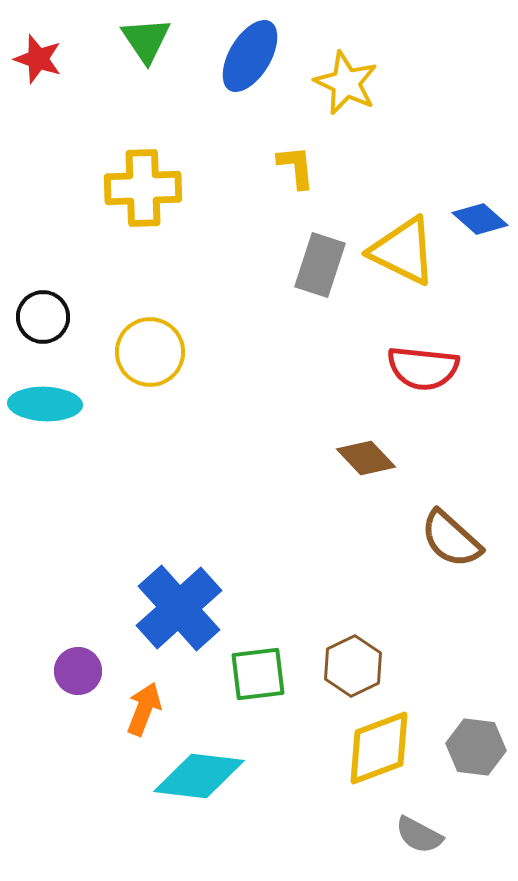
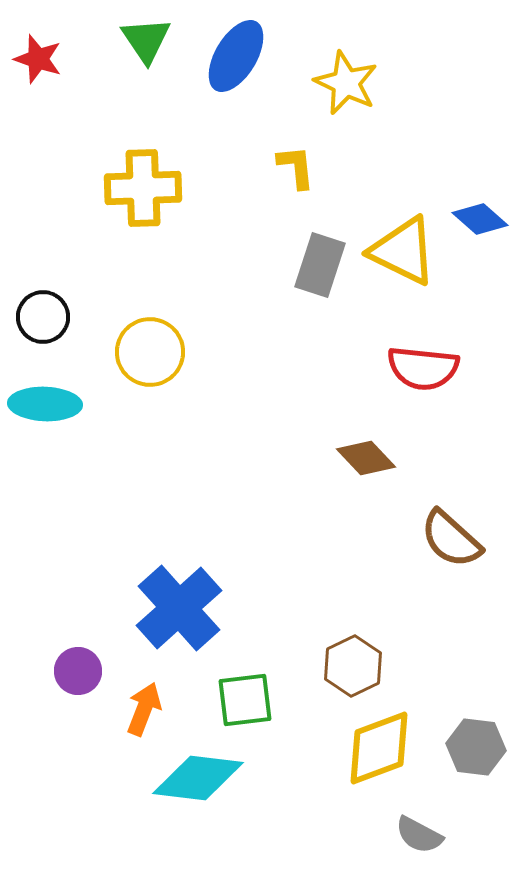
blue ellipse: moved 14 px left
green square: moved 13 px left, 26 px down
cyan diamond: moved 1 px left, 2 px down
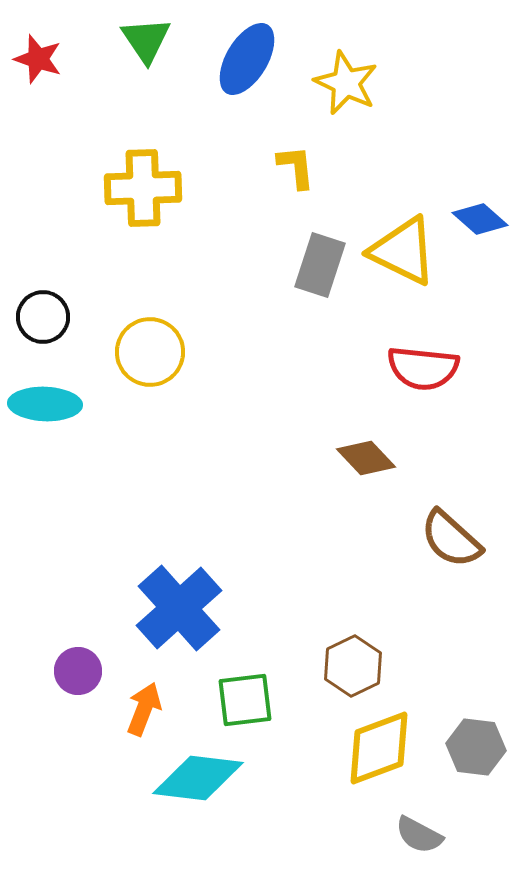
blue ellipse: moved 11 px right, 3 px down
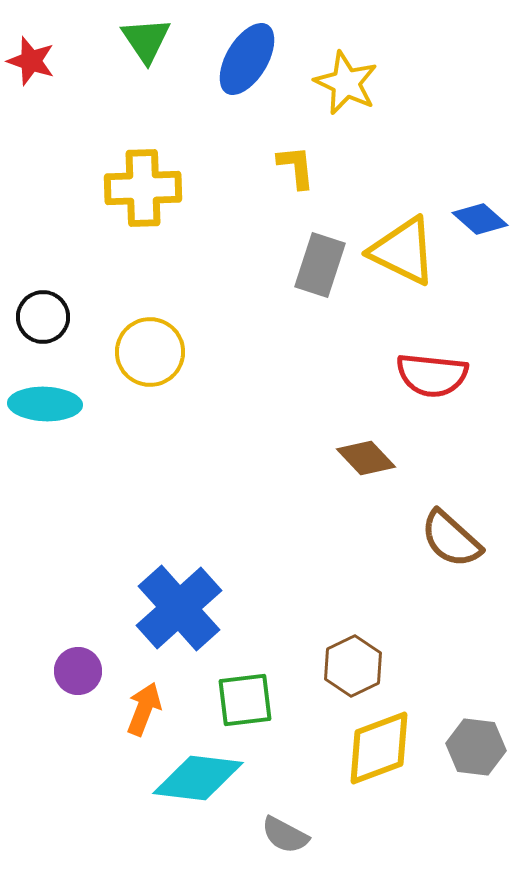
red star: moved 7 px left, 2 px down
red semicircle: moved 9 px right, 7 px down
gray semicircle: moved 134 px left
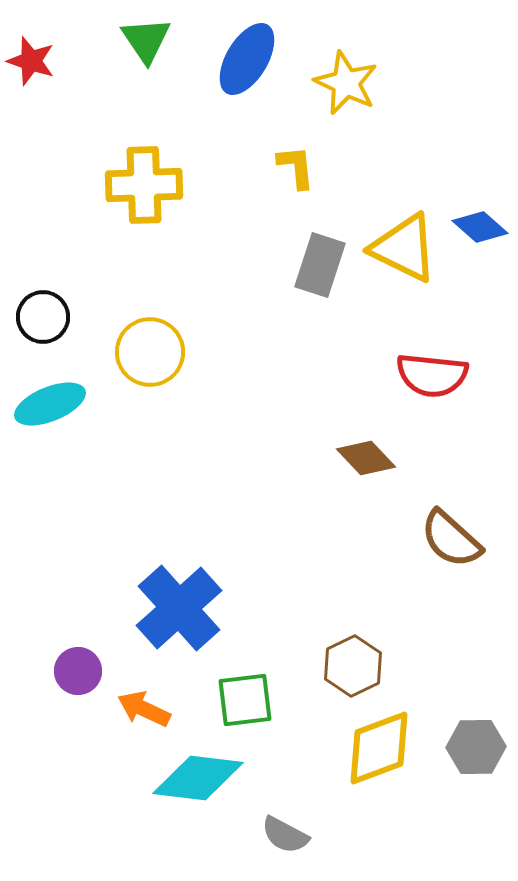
yellow cross: moved 1 px right, 3 px up
blue diamond: moved 8 px down
yellow triangle: moved 1 px right, 3 px up
cyan ellipse: moved 5 px right; rotated 24 degrees counterclockwise
orange arrow: rotated 86 degrees counterclockwise
gray hexagon: rotated 8 degrees counterclockwise
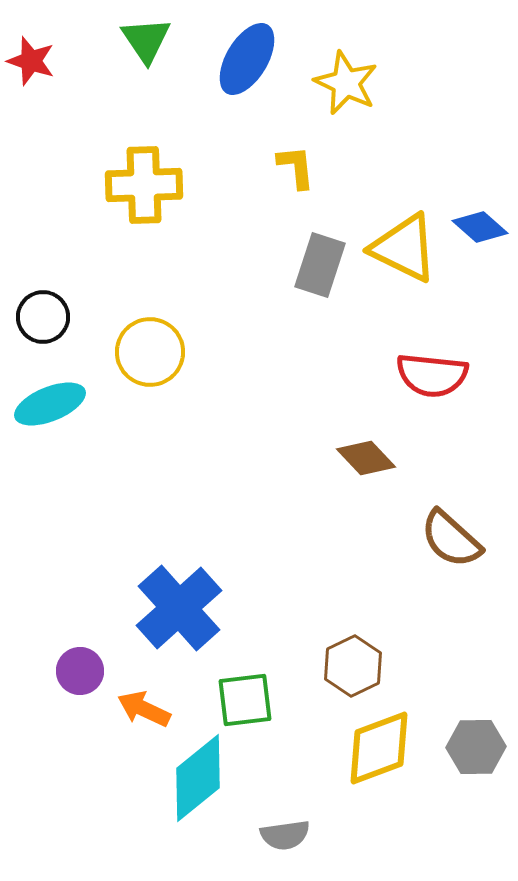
purple circle: moved 2 px right
cyan diamond: rotated 46 degrees counterclockwise
gray semicircle: rotated 36 degrees counterclockwise
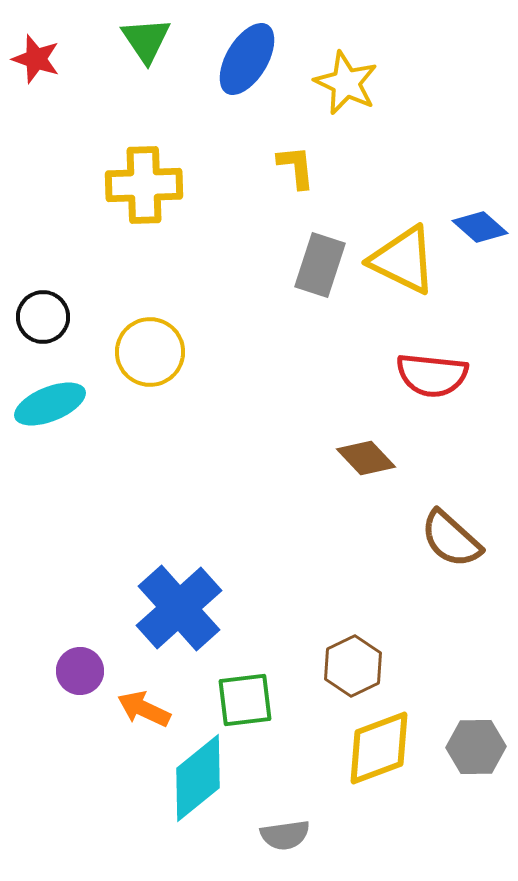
red star: moved 5 px right, 2 px up
yellow triangle: moved 1 px left, 12 px down
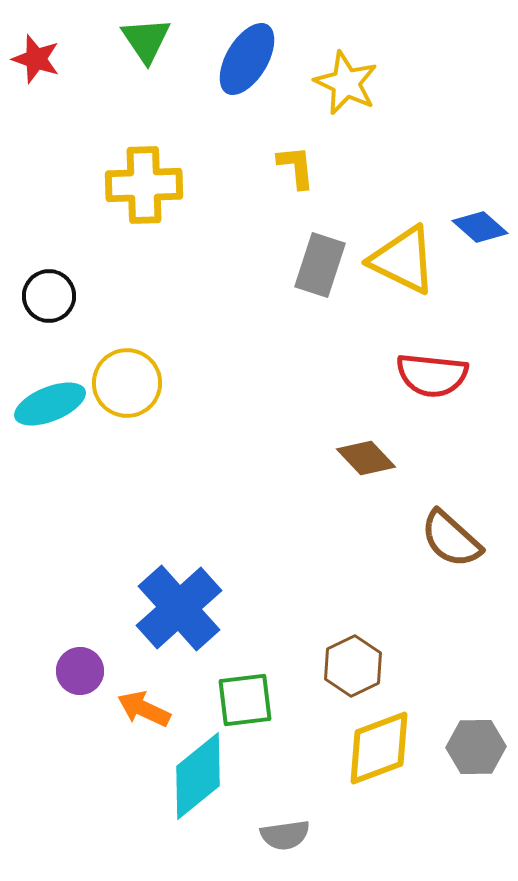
black circle: moved 6 px right, 21 px up
yellow circle: moved 23 px left, 31 px down
cyan diamond: moved 2 px up
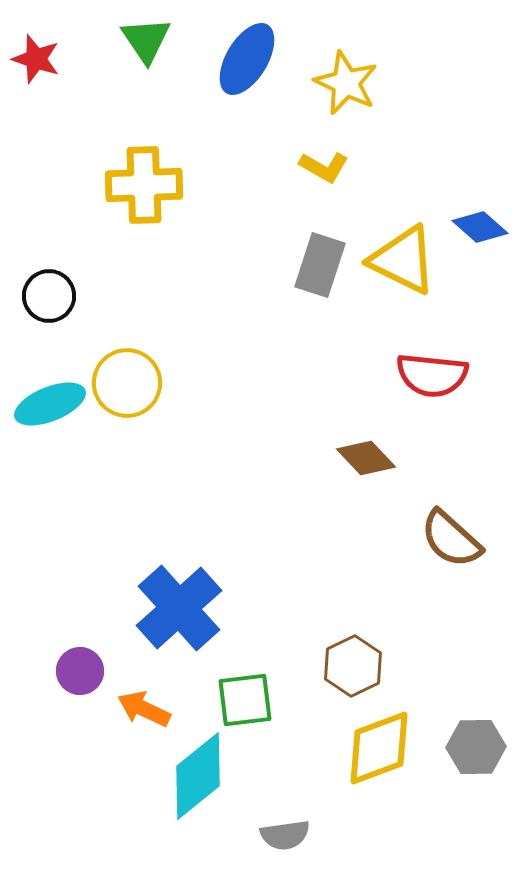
yellow L-shape: moved 28 px right; rotated 126 degrees clockwise
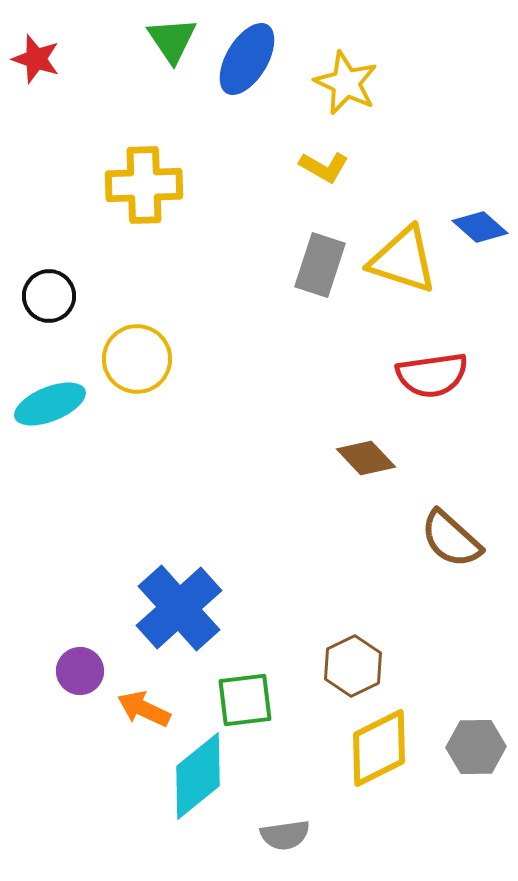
green triangle: moved 26 px right
yellow triangle: rotated 8 degrees counterclockwise
red semicircle: rotated 14 degrees counterclockwise
yellow circle: moved 10 px right, 24 px up
yellow diamond: rotated 6 degrees counterclockwise
